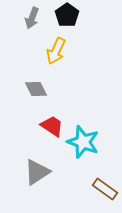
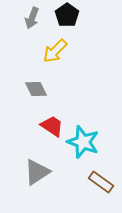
yellow arrow: moved 1 px left; rotated 20 degrees clockwise
brown rectangle: moved 4 px left, 7 px up
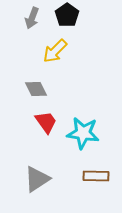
red trapezoid: moved 6 px left, 4 px up; rotated 20 degrees clockwise
cyan star: moved 9 px up; rotated 12 degrees counterclockwise
gray triangle: moved 7 px down
brown rectangle: moved 5 px left, 6 px up; rotated 35 degrees counterclockwise
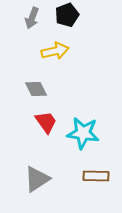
black pentagon: rotated 15 degrees clockwise
yellow arrow: rotated 148 degrees counterclockwise
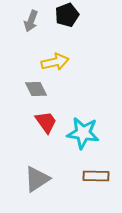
gray arrow: moved 1 px left, 3 px down
yellow arrow: moved 11 px down
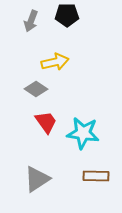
black pentagon: rotated 20 degrees clockwise
gray diamond: rotated 30 degrees counterclockwise
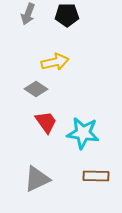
gray arrow: moved 3 px left, 7 px up
gray triangle: rotated 8 degrees clockwise
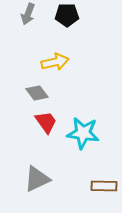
gray diamond: moved 1 px right, 4 px down; rotated 20 degrees clockwise
brown rectangle: moved 8 px right, 10 px down
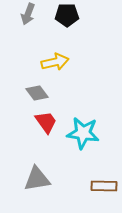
gray triangle: rotated 16 degrees clockwise
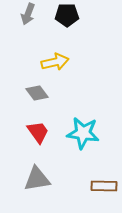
red trapezoid: moved 8 px left, 10 px down
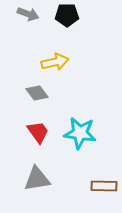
gray arrow: rotated 90 degrees counterclockwise
cyan star: moved 3 px left
